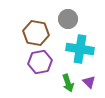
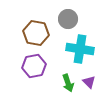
purple hexagon: moved 6 px left, 4 px down
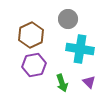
brown hexagon: moved 5 px left, 2 px down; rotated 25 degrees clockwise
purple hexagon: moved 1 px up
green arrow: moved 6 px left
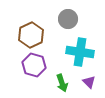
cyan cross: moved 3 px down
purple hexagon: rotated 25 degrees clockwise
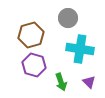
gray circle: moved 1 px up
brown hexagon: rotated 10 degrees clockwise
cyan cross: moved 3 px up
green arrow: moved 1 px left, 1 px up
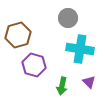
brown hexagon: moved 13 px left
green arrow: moved 1 px right, 4 px down; rotated 30 degrees clockwise
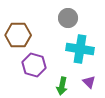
brown hexagon: rotated 15 degrees clockwise
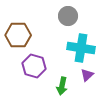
gray circle: moved 2 px up
cyan cross: moved 1 px right, 1 px up
purple hexagon: moved 1 px down
purple triangle: moved 2 px left, 7 px up; rotated 32 degrees clockwise
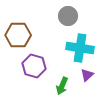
cyan cross: moved 1 px left
green arrow: rotated 12 degrees clockwise
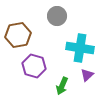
gray circle: moved 11 px left
brown hexagon: rotated 10 degrees counterclockwise
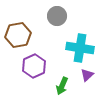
purple hexagon: rotated 20 degrees clockwise
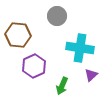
brown hexagon: rotated 15 degrees clockwise
purple triangle: moved 4 px right
